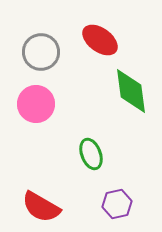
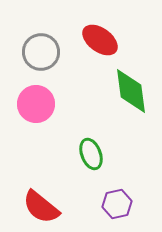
red semicircle: rotated 9 degrees clockwise
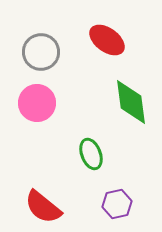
red ellipse: moved 7 px right
green diamond: moved 11 px down
pink circle: moved 1 px right, 1 px up
red semicircle: moved 2 px right
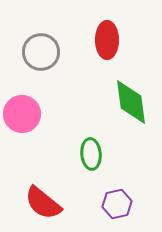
red ellipse: rotated 54 degrees clockwise
pink circle: moved 15 px left, 11 px down
green ellipse: rotated 16 degrees clockwise
red semicircle: moved 4 px up
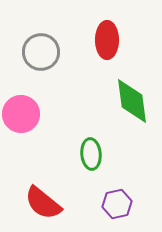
green diamond: moved 1 px right, 1 px up
pink circle: moved 1 px left
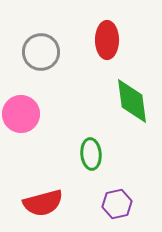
red semicircle: rotated 54 degrees counterclockwise
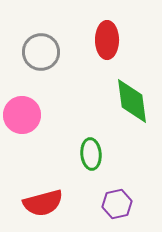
pink circle: moved 1 px right, 1 px down
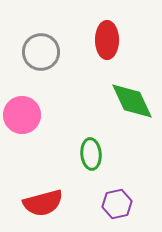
green diamond: rotated 18 degrees counterclockwise
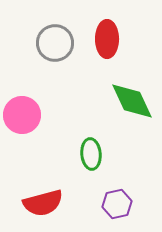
red ellipse: moved 1 px up
gray circle: moved 14 px right, 9 px up
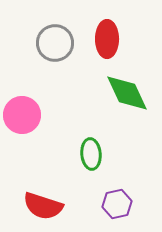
green diamond: moved 5 px left, 8 px up
red semicircle: moved 3 px down; rotated 33 degrees clockwise
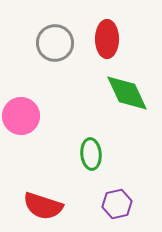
pink circle: moved 1 px left, 1 px down
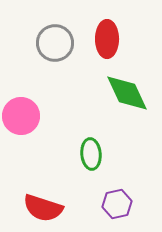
red semicircle: moved 2 px down
